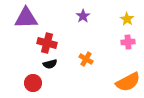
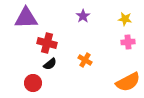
yellow star: moved 2 px left; rotated 24 degrees counterclockwise
orange cross: moved 1 px left, 1 px down
black semicircle: rotated 24 degrees counterclockwise
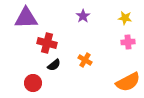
yellow star: moved 1 px up
black semicircle: moved 4 px right, 1 px down
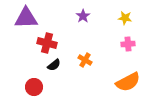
pink cross: moved 2 px down
red circle: moved 1 px right, 4 px down
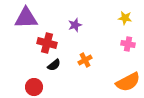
purple star: moved 8 px left, 9 px down; rotated 16 degrees clockwise
pink cross: rotated 16 degrees clockwise
orange cross: rotated 32 degrees clockwise
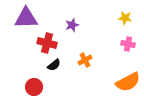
purple star: moved 3 px left
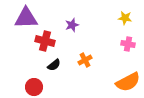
red cross: moved 2 px left, 2 px up
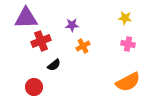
purple star: rotated 16 degrees clockwise
red cross: moved 4 px left; rotated 36 degrees counterclockwise
orange cross: moved 2 px left, 14 px up
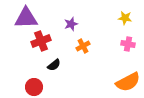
purple star: moved 1 px left, 1 px up; rotated 16 degrees counterclockwise
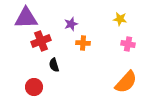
yellow star: moved 5 px left, 1 px down
orange cross: moved 3 px up; rotated 32 degrees clockwise
black semicircle: rotated 112 degrees clockwise
orange semicircle: moved 2 px left; rotated 20 degrees counterclockwise
